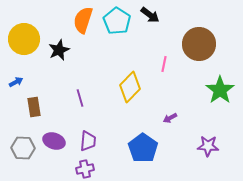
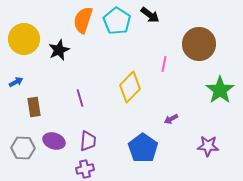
purple arrow: moved 1 px right, 1 px down
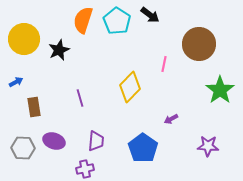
purple trapezoid: moved 8 px right
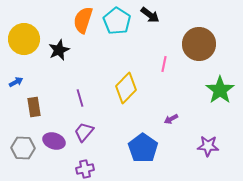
yellow diamond: moved 4 px left, 1 px down
purple trapezoid: moved 12 px left, 9 px up; rotated 145 degrees counterclockwise
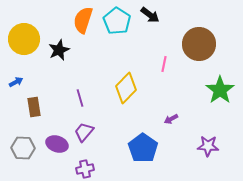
purple ellipse: moved 3 px right, 3 px down
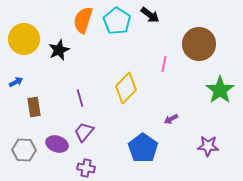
gray hexagon: moved 1 px right, 2 px down
purple cross: moved 1 px right, 1 px up; rotated 24 degrees clockwise
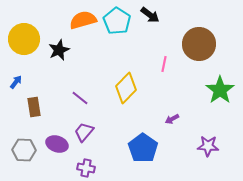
orange semicircle: rotated 56 degrees clockwise
blue arrow: rotated 24 degrees counterclockwise
purple line: rotated 36 degrees counterclockwise
purple arrow: moved 1 px right
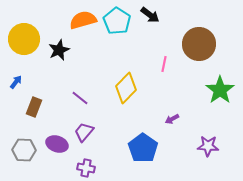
brown rectangle: rotated 30 degrees clockwise
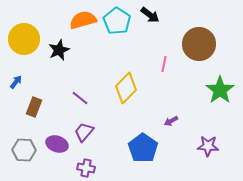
purple arrow: moved 1 px left, 2 px down
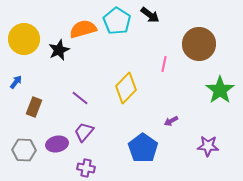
orange semicircle: moved 9 px down
purple ellipse: rotated 30 degrees counterclockwise
